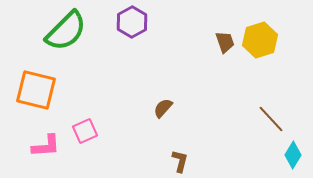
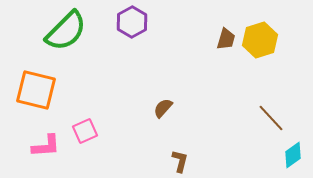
brown trapezoid: moved 1 px right, 3 px up; rotated 35 degrees clockwise
brown line: moved 1 px up
cyan diamond: rotated 24 degrees clockwise
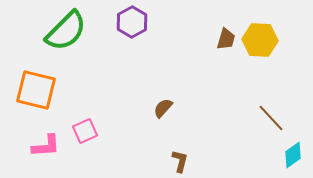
yellow hexagon: rotated 20 degrees clockwise
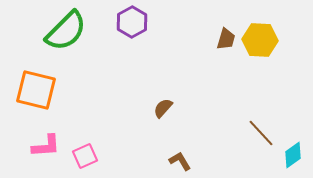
brown line: moved 10 px left, 15 px down
pink square: moved 25 px down
brown L-shape: rotated 45 degrees counterclockwise
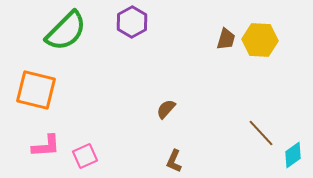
brown semicircle: moved 3 px right, 1 px down
brown L-shape: moved 6 px left; rotated 125 degrees counterclockwise
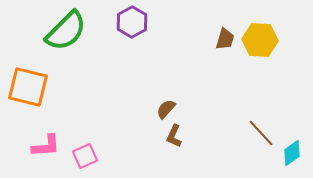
brown trapezoid: moved 1 px left
orange square: moved 8 px left, 3 px up
cyan diamond: moved 1 px left, 2 px up
brown L-shape: moved 25 px up
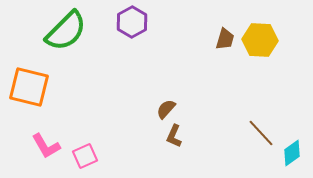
orange square: moved 1 px right
pink L-shape: rotated 64 degrees clockwise
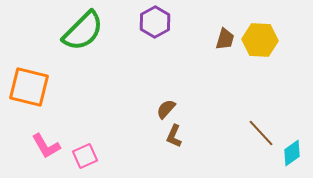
purple hexagon: moved 23 px right
green semicircle: moved 17 px right
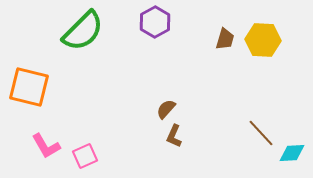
yellow hexagon: moved 3 px right
cyan diamond: rotated 32 degrees clockwise
